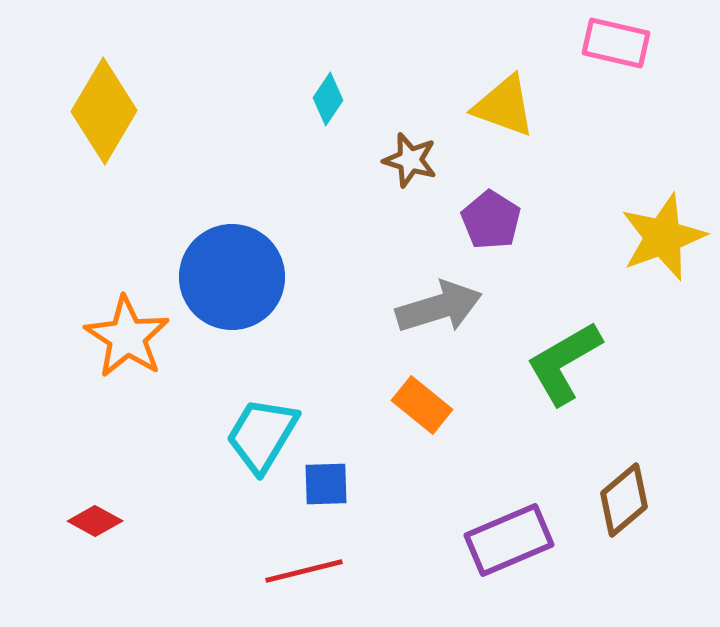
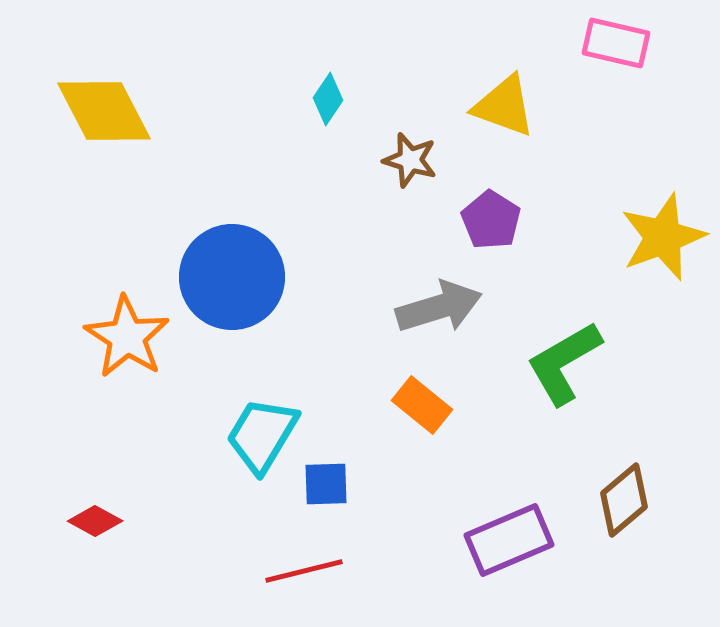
yellow diamond: rotated 58 degrees counterclockwise
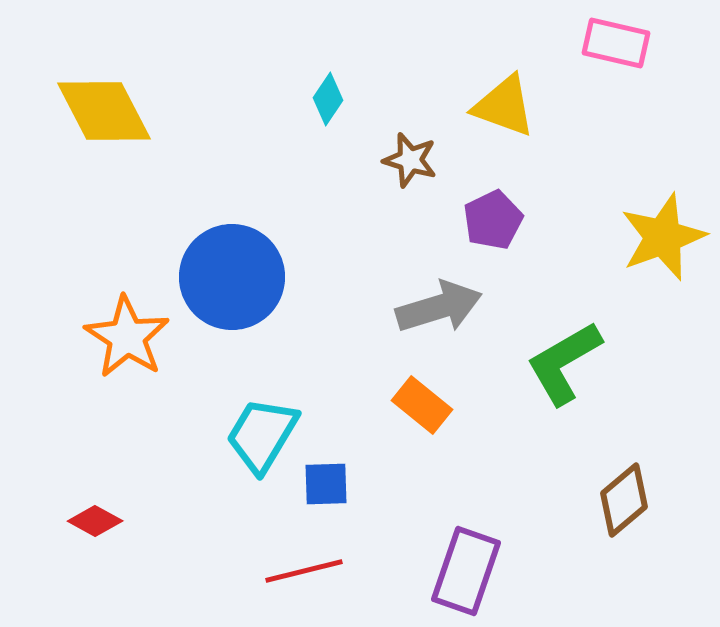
purple pentagon: moved 2 px right; rotated 14 degrees clockwise
purple rectangle: moved 43 px left, 31 px down; rotated 48 degrees counterclockwise
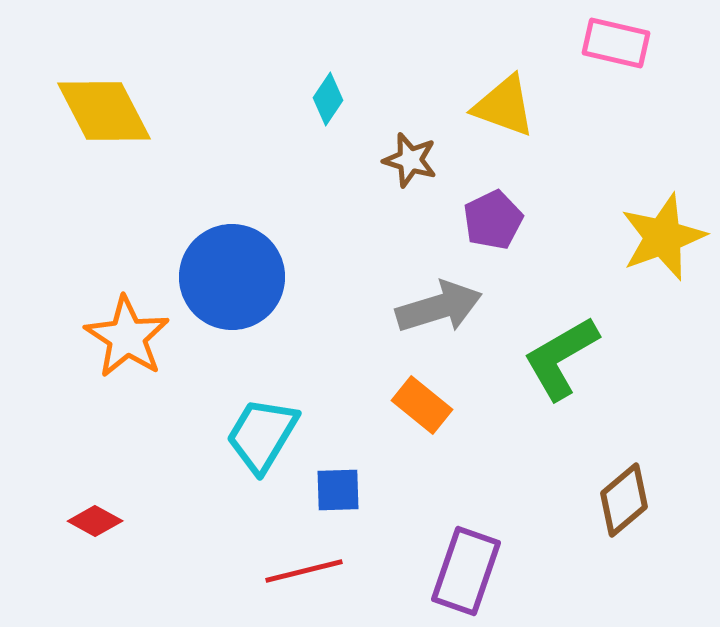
green L-shape: moved 3 px left, 5 px up
blue square: moved 12 px right, 6 px down
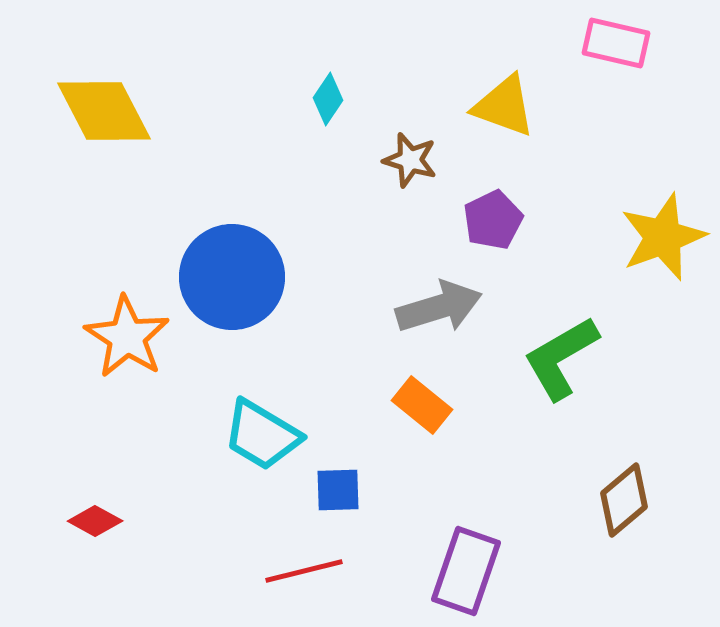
cyan trapezoid: rotated 90 degrees counterclockwise
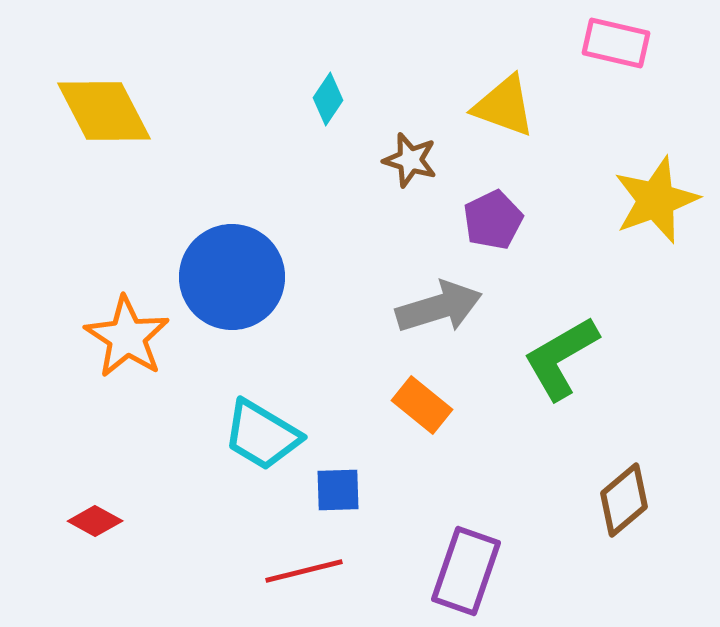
yellow star: moved 7 px left, 37 px up
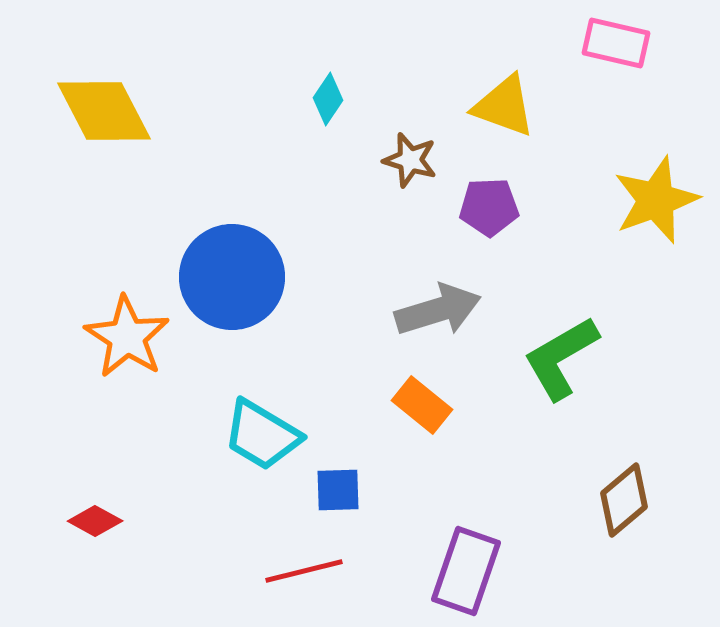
purple pentagon: moved 4 px left, 13 px up; rotated 24 degrees clockwise
gray arrow: moved 1 px left, 3 px down
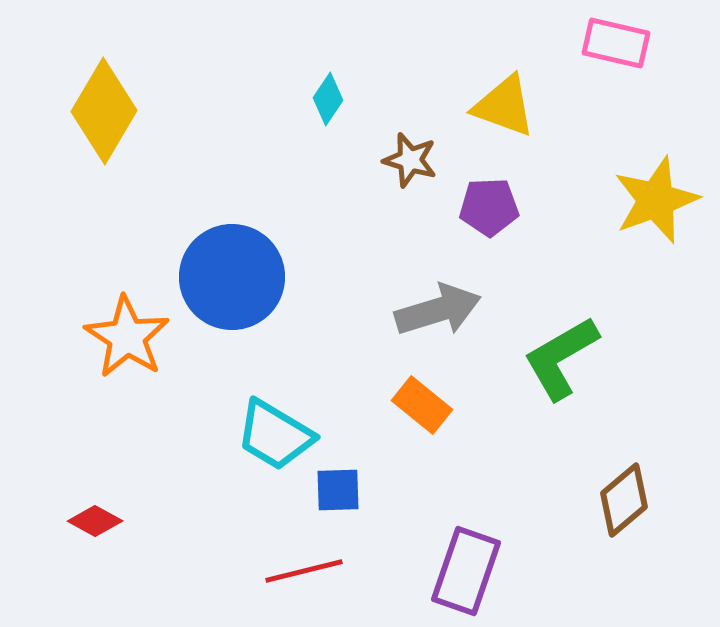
yellow diamond: rotated 58 degrees clockwise
cyan trapezoid: moved 13 px right
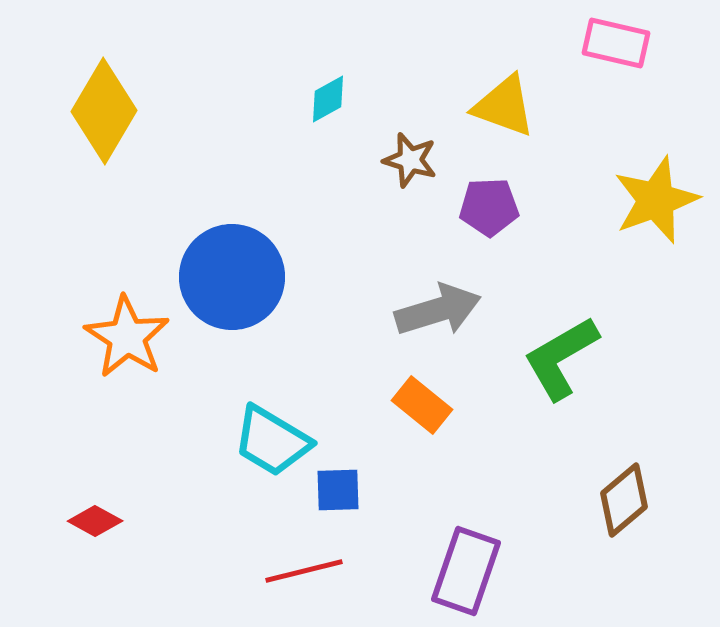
cyan diamond: rotated 27 degrees clockwise
cyan trapezoid: moved 3 px left, 6 px down
